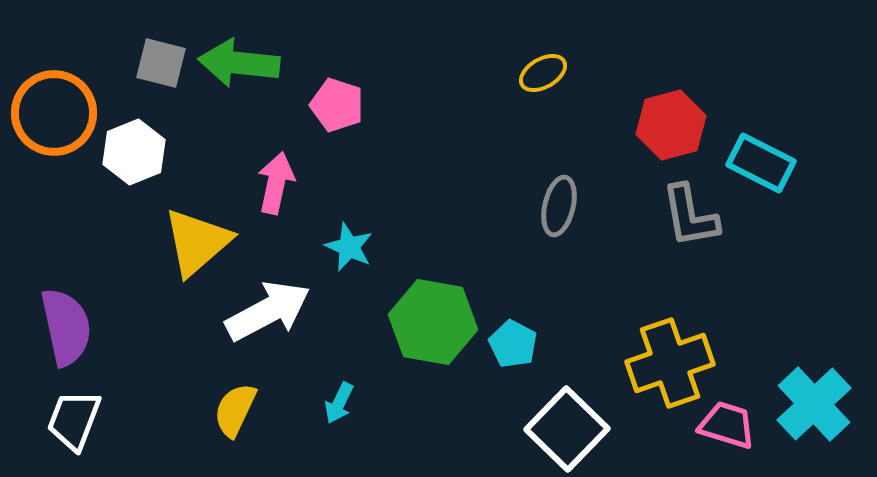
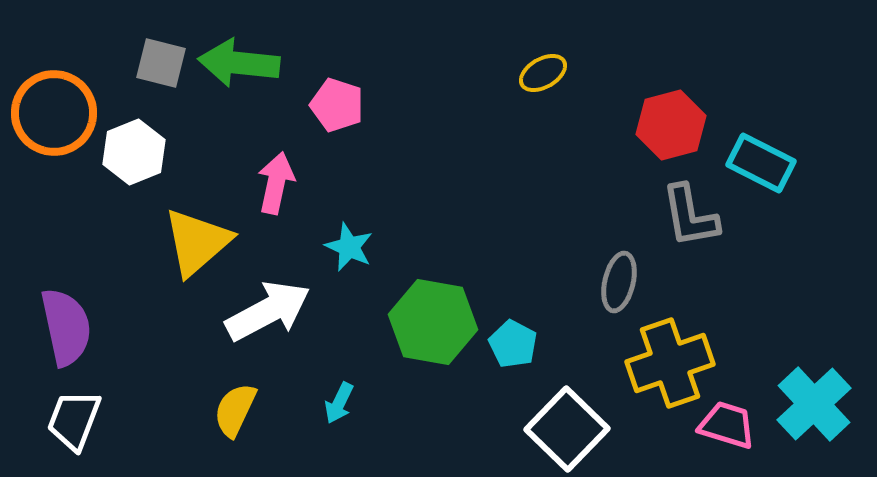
gray ellipse: moved 60 px right, 76 px down
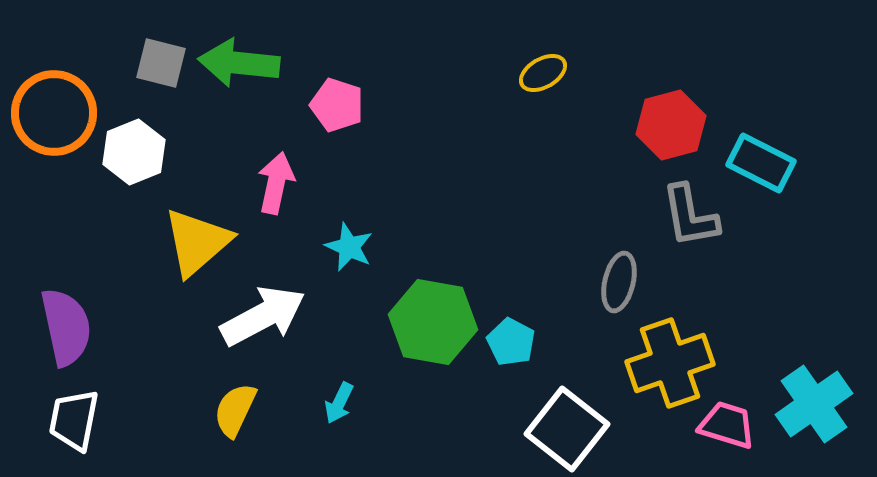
white arrow: moved 5 px left, 5 px down
cyan pentagon: moved 2 px left, 2 px up
cyan cross: rotated 8 degrees clockwise
white trapezoid: rotated 10 degrees counterclockwise
white square: rotated 6 degrees counterclockwise
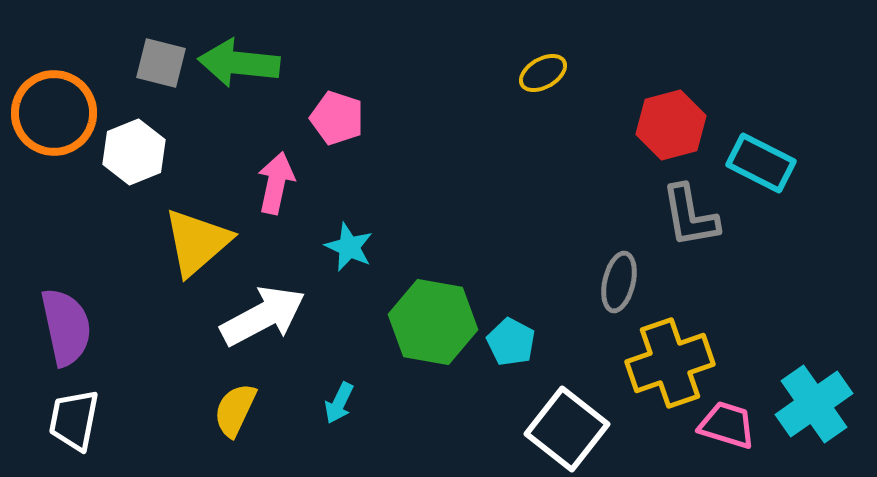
pink pentagon: moved 13 px down
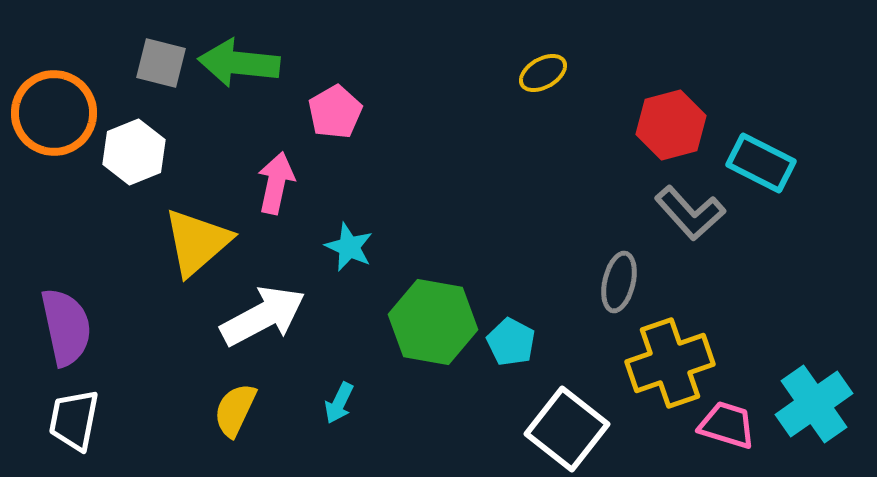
pink pentagon: moved 2 px left, 6 px up; rotated 24 degrees clockwise
gray L-shape: moved 3 px up; rotated 32 degrees counterclockwise
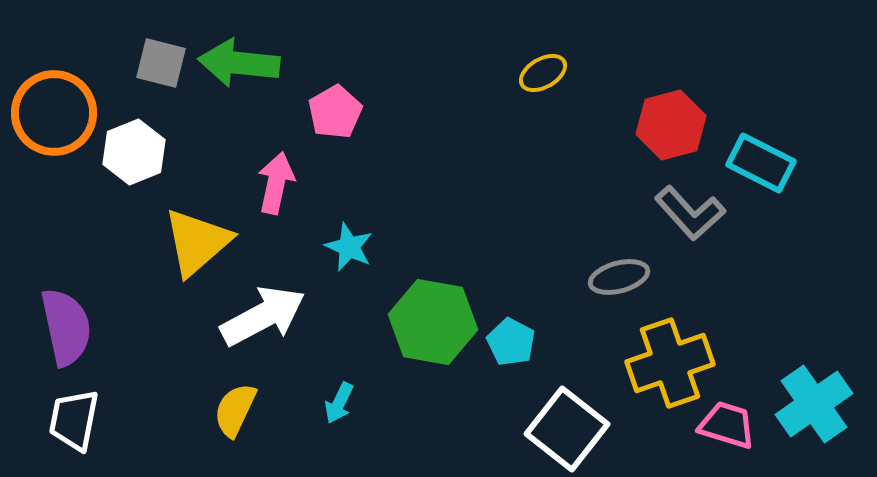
gray ellipse: moved 5 px up; rotated 62 degrees clockwise
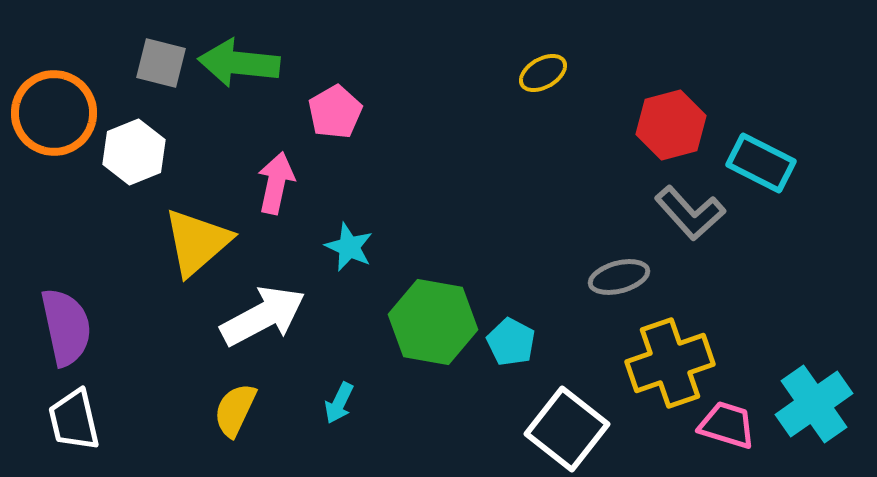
white trapezoid: rotated 24 degrees counterclockwise
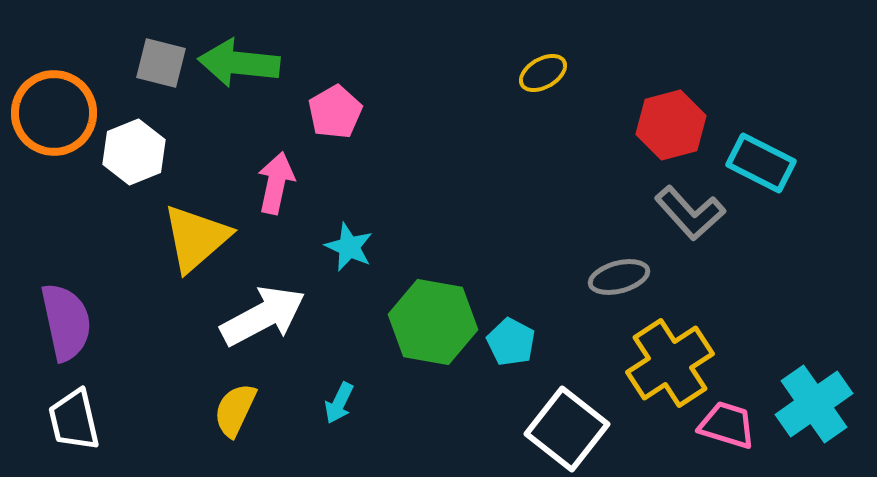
yellow triangle: moved 1 px left, 4 px up
purple semicircle: moved 5 px up
yellow cross: rotated 14 degrees counterclockwise
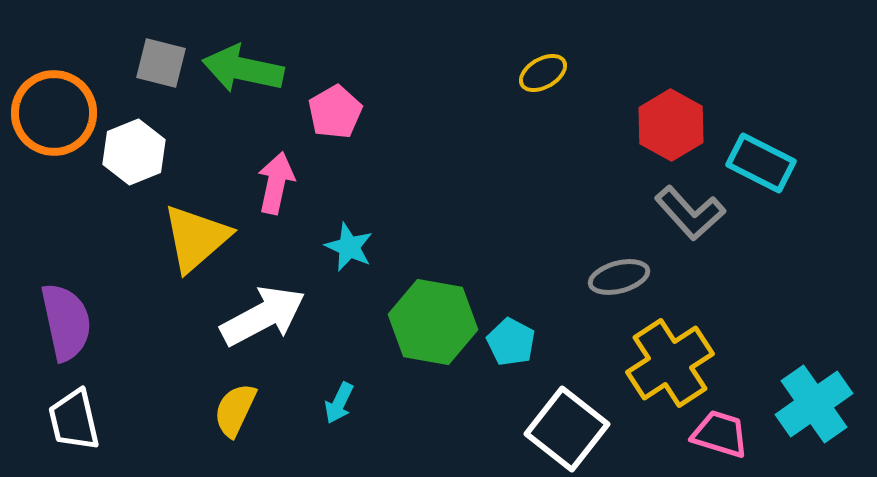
green arrow: moved 4 px right, 6 px down; rotated 6 degrees clockwise
red hexagon: rotated 16 degrees counterclockwise
pink trapezoid: moved 7 px left, 9 px down
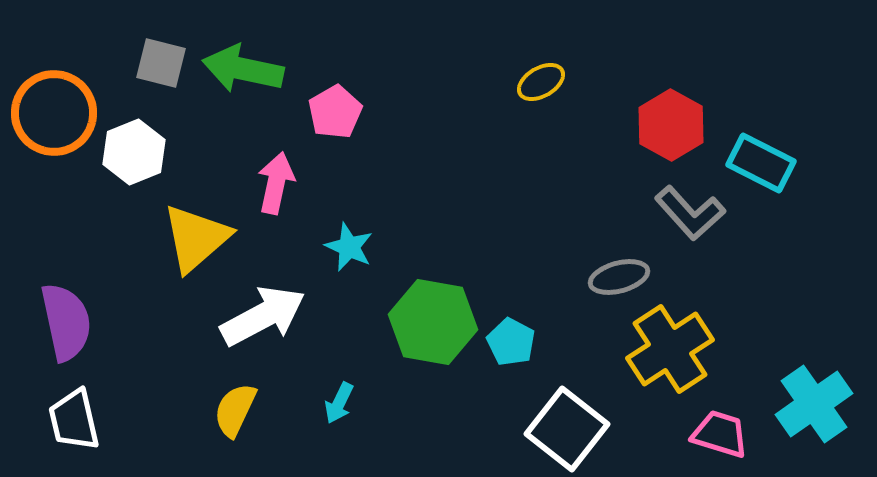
yellow ellipse: moved 2 px left, 9 px down
yellow cross: moved 14 px up
